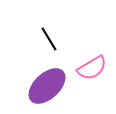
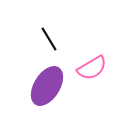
purple ellipse: rotated 15 degrees counterclockwise
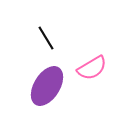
black line: moved 3 px left, 1 px up
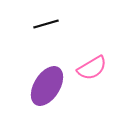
black line: moved 14 px up; rotated 75 degrees counterclockwise
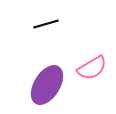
purple ellipse: moved 1 px up
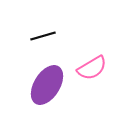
black line: moved 3 px left, 12 px down
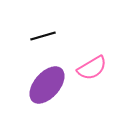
purple ellipse: rotated 9 degrees clockwise
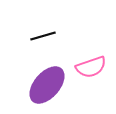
pink semicircle: moved 1 px left, 1 px up; rotated 12 degrees clockwise
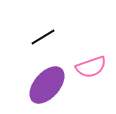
black line: moved 1 px down; rotated 15 degrees counterclockwise
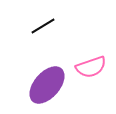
black line: moved 11 px up
